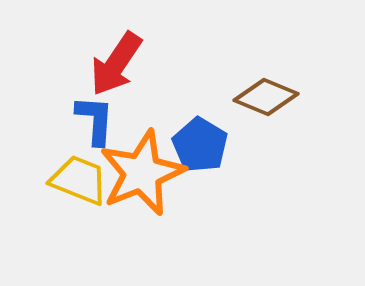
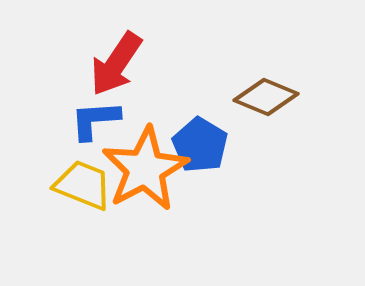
blue L-shape: rotated 98 degrees counterclockwise
orange star: moved 3 px right, 4 px up; rotated 6 degrees counterclockwise
yellow trapezoid: moved 4 px right, 5 px down
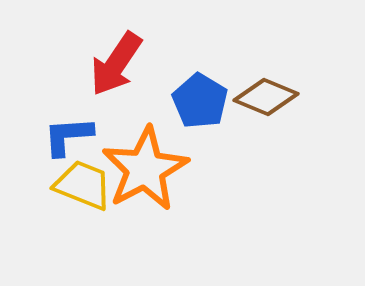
blue L-shape: moved 27 px left, 16 px down
blue pentagon: moved 44 px up
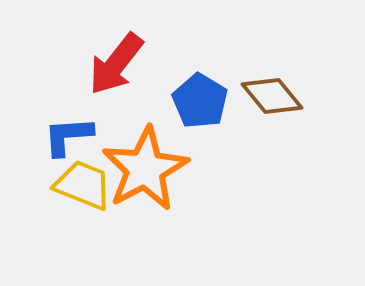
red arrow: rotated 4 degrees clockwise
brown diamond: moved 6 px right, 1 px up; rotated 28 degrees clockwise
